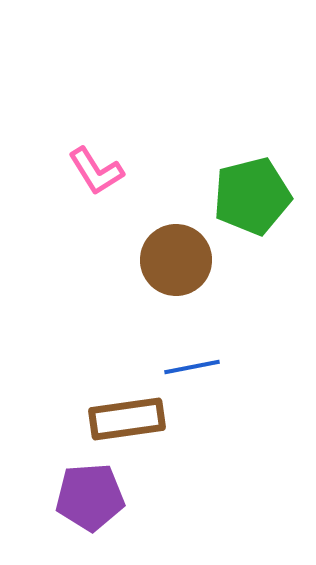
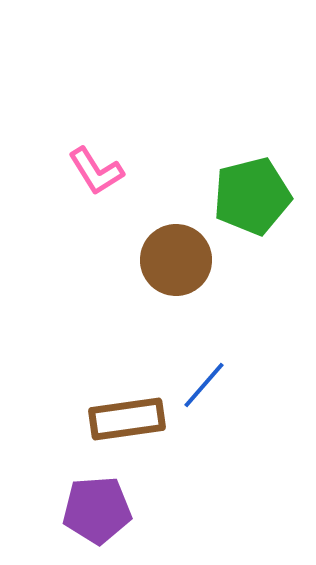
blue line: moved 12 px right, 18 px down; rotated 38 degrees counterclockwise
purple pentagon: moved 7 px right, 13 px down
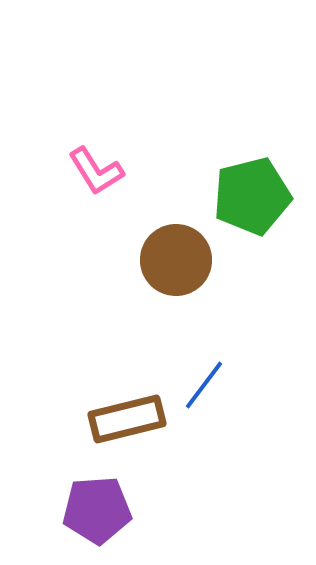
blue line: rotated 4 degrees counterclockwise
brown rectangle: rotated 6 degrees counterclockwise
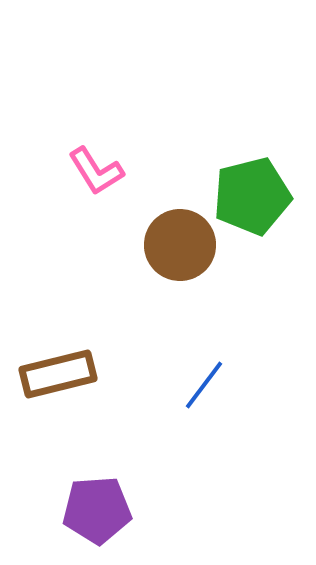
brown circle: moved 4 px right, 15 px up
brown rectangle: moved 69 px left, 45 px up
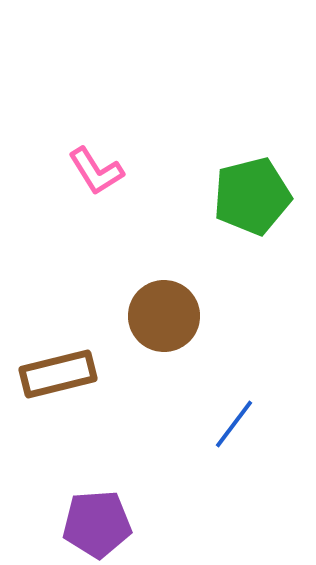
brown circle: moved 16 px left, 71 px down
blue line: moved 30 px right, 39 px down
purple pentagon: moved 14 px down
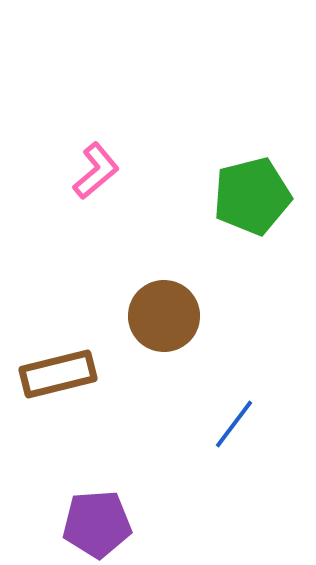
pink L-shape: rotated 98 degrees counterclockwise
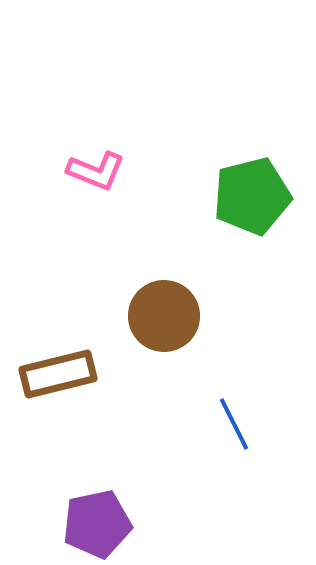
pink L-shape: rotated 62 degrees clockwise
blue line: rotated 64 degrees counterclockwise
purple pentagon: rotated 8 degrees counterclockwise
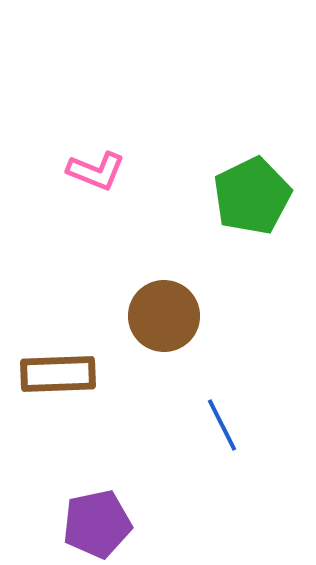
green pentagon: rotated 12 degrees counterclockwise
brown rectangle: rotated 12 degrees clockwise
blue line: moved 12 px left, 1 px down
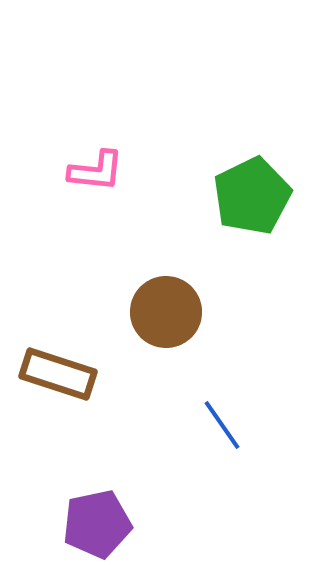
pink L-shape: rotated 16 degrees counterclockwise
brown circle: moved 2 px right, 4 px up
brown rectangle: rotated 20 degrees clockwise
blue line: rotated 8 degrees counterclockwise
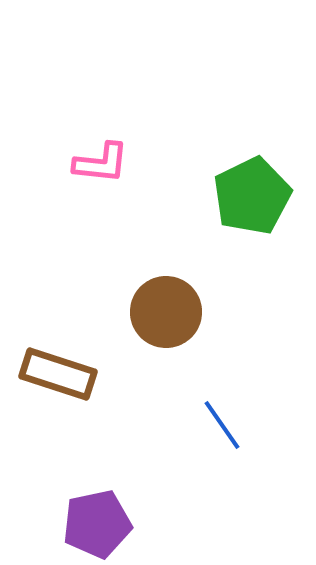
pink L-shape: moved 5 px right, 8 px up
